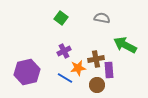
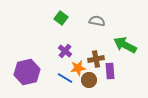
gray semicircle: moved 5 px left, 3 px down
purple cross: moved 1 px right; rotated 24 degrees counterclockwise
purple rectangle: moved 1 px right, 1 px down
brown circle: moved 8 px left, 5 px up
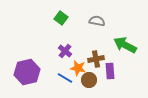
orange star: rotated 21 degrees clockwise
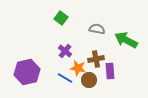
gray semicircle: moved 8 px down
green arrow: moved 1 px right, 5 px up
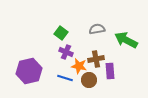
green square: moved 15 px down
gray semicircle: rotated 21 degrees counterclockwise
purple cross: moved 1 px right, 1 px down; rotated 16 degrees counterclockwise
orange star: moved 1 px right, 2 px up
purple hexagon: moved 2 px right, 1 px up
blue line: rotated 14 degrees counterclockwise
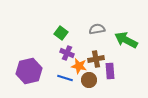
purple cross: moved 1 px right, 1 px down
